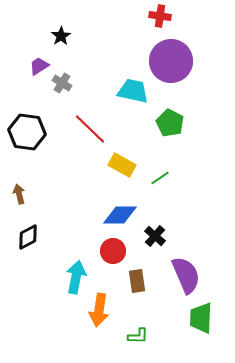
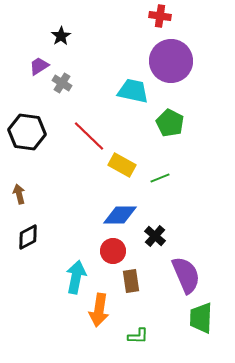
red line: moved 1 px left, 7 px down
green line: rotated 12 degrees clockwise
brown rectangle: moved 6 px left
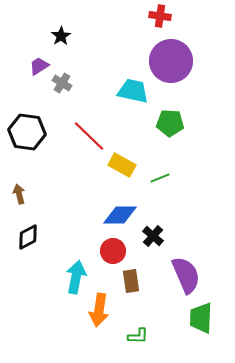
green pentagon: rotated 24 degrees counterclockwise
black cross: moved 2 px left
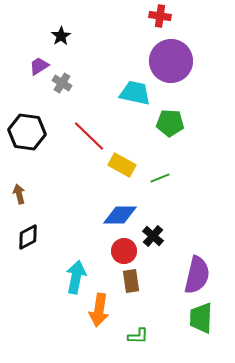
cyan trapezoid: moved 2 px right, 2 px down
red circle: moved 11 px right
purple semicircle: moved 11 px right; rotated 36 degrees clockwise
